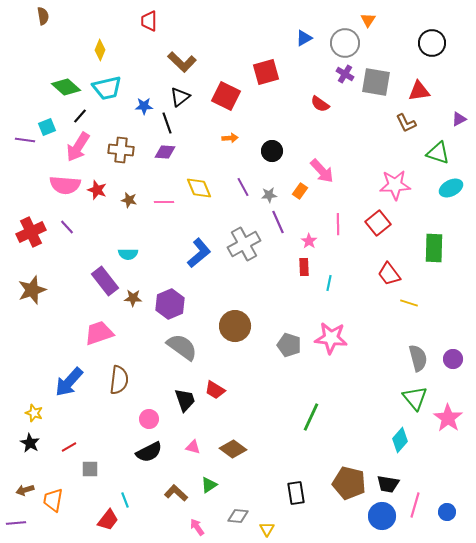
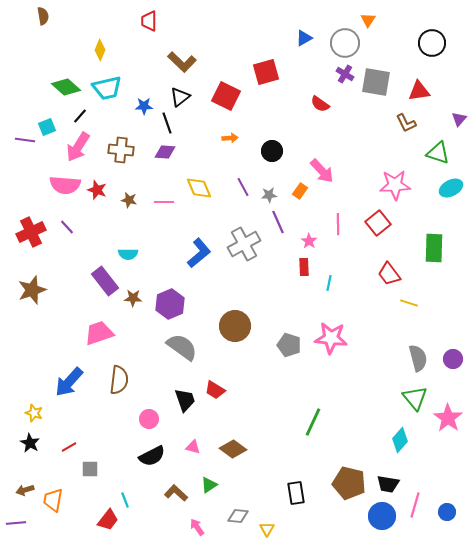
purple triangle at (459, 119): rotated 21 degrees counterclockwise
green line at (311, 417): moved 2 px right, 5 px down
black semicircle at (149, 452): moved 3 px right, 4 px down
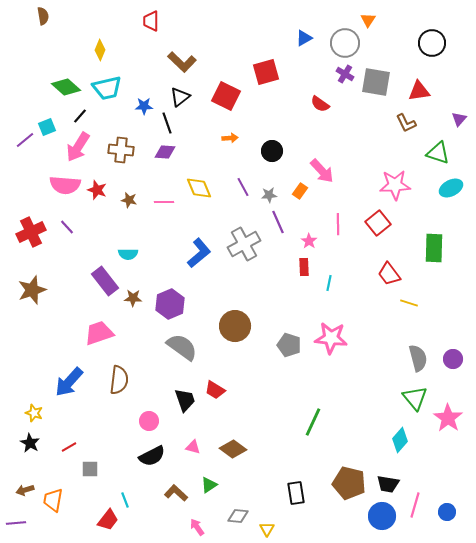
red trapezoid at (149, 21): moved 2 px right
purple line at (25, 140): rotated 48 degrees counterclockwise
pink circle at (149, 419): moved 2 px down
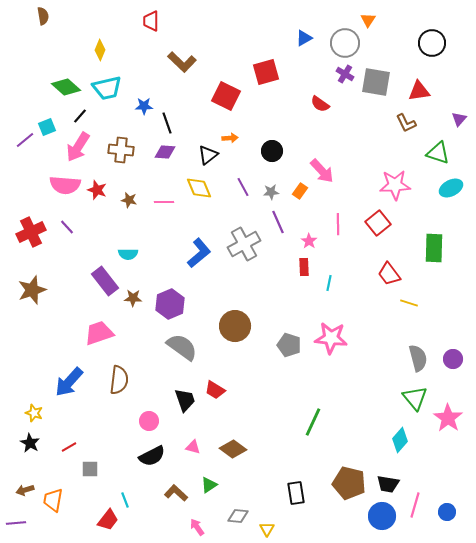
black triangle at (180, 97): moved 28 px right, 58 px down
gray star at (269, 195): moved 2 px right, 3 px up
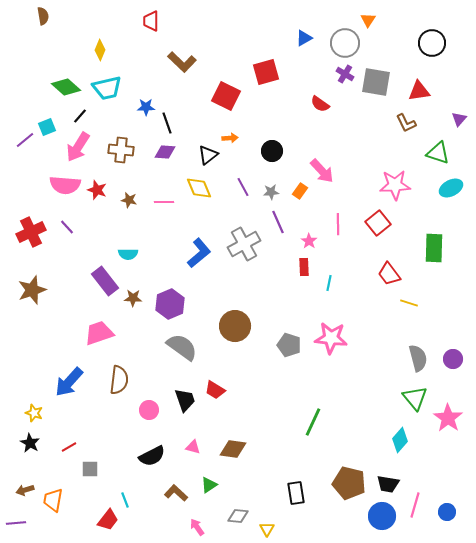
blue star at (144, 106): moved 2 px right, 1 px down
pink circle at (149, 421): moved 11 px up
brown diamond at (233, 449): rotated 28 degrees counterclockwise
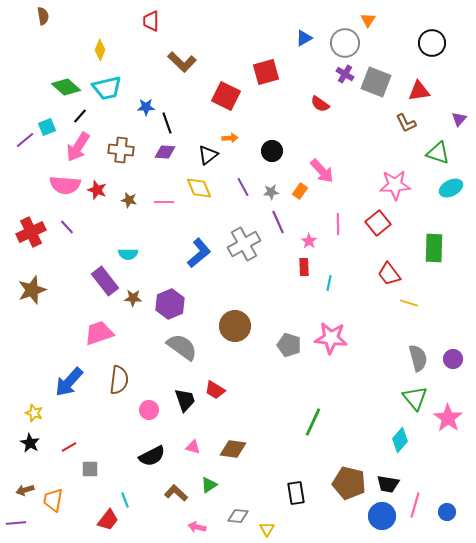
gray square at (376, 82): rotated 12 degrees clockwise
pink arrow at (197, 527): rotated 42 degrees counterclockwise
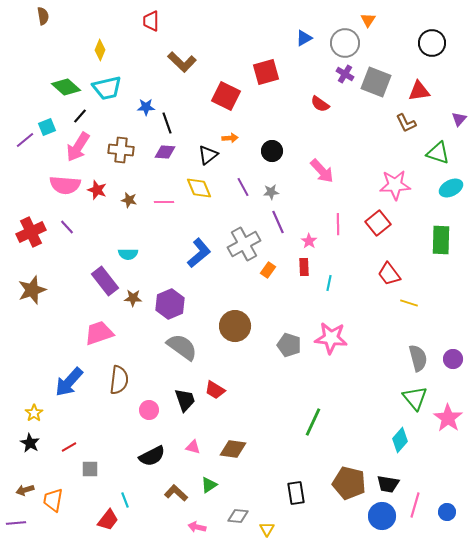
orange rectangle at (300, 191): moved 32 px left, 79 px down
green rectangle at (434, 248): moved 7 px right, 8 px up
yellow star at (34, 413): rotated 18 degrees clockwise
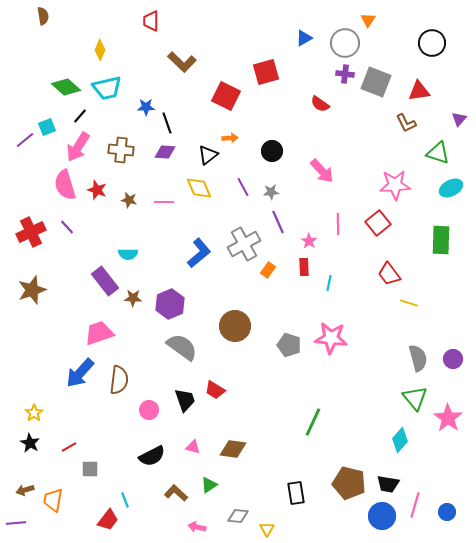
purple cross at (345, 74): rotated 24 degrees counterclockwise
pink semicircle at (65, 185): rotated 68 degrees clockwise
blue arrow at (69, 382): moved 11 px right, 9 px up
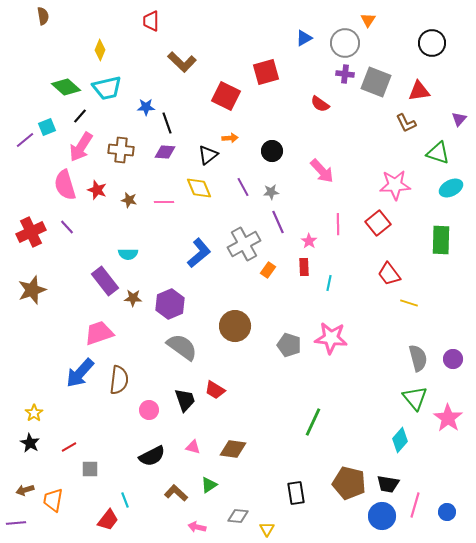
pink arrow at (78, 147): moved 3 px right
